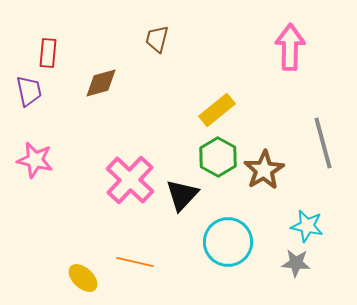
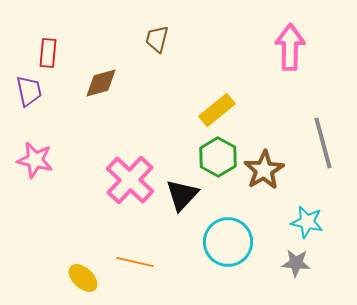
cyan star: moved 4 px up
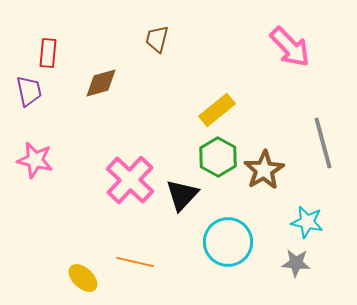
pink arrow: rotated 135 degrees clockwise
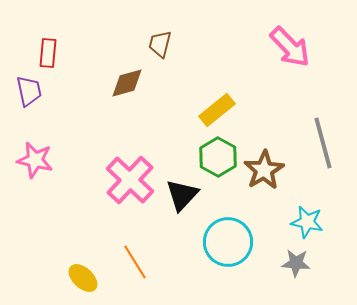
brown trapezoid: moved 3 px right, 5 px down
brown diamond: moved 26 px right
orange line: rotated 45 degrees clockwise
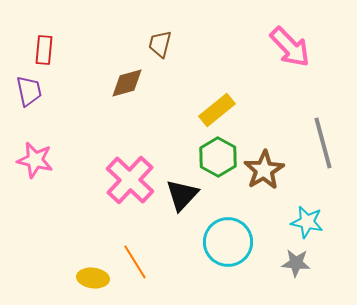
red rectangle: moved 4 px left, 3 px up
yellow ellipse: moved 10 px right; rotated 36 degrees counterclockwise
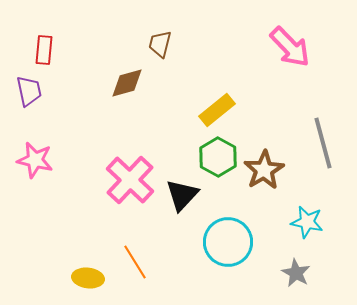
gray star: moved 10 px down; rotated 24 degrees clockwise
yellow ellipse: moved 5 px left
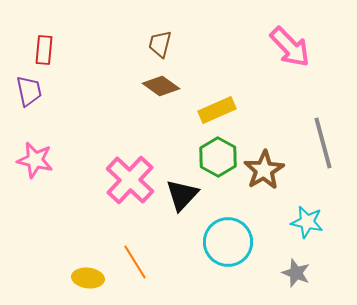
brown diamond: moved 34 px right, 3 px down; rotated 51 degrees clockwise
yellow rectangle: rotated 15 degrees clockwise
gray star: rotated 8 degrees counterclockwise
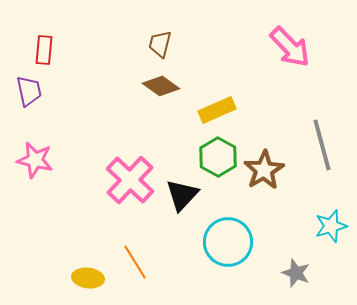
gray line: moved 1 px left, 2 px down
cyan star: moved 24 px right, 4 px down; rotated 28 degrees counterclockwise
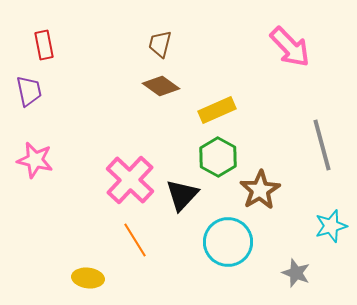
red rectangle: moved 5 px up; rotated 16 degrees counterclockwise
brown star: moved 4 px left, 20 px down
orange line: moved 22 px up
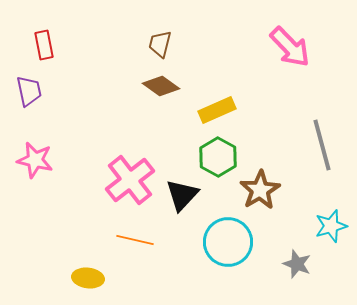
pink cross: rotated 9 degrees clockwise
orange line: rotated 45 degrees counterclockwise
gray star: moved 1 px right, 9 px up
